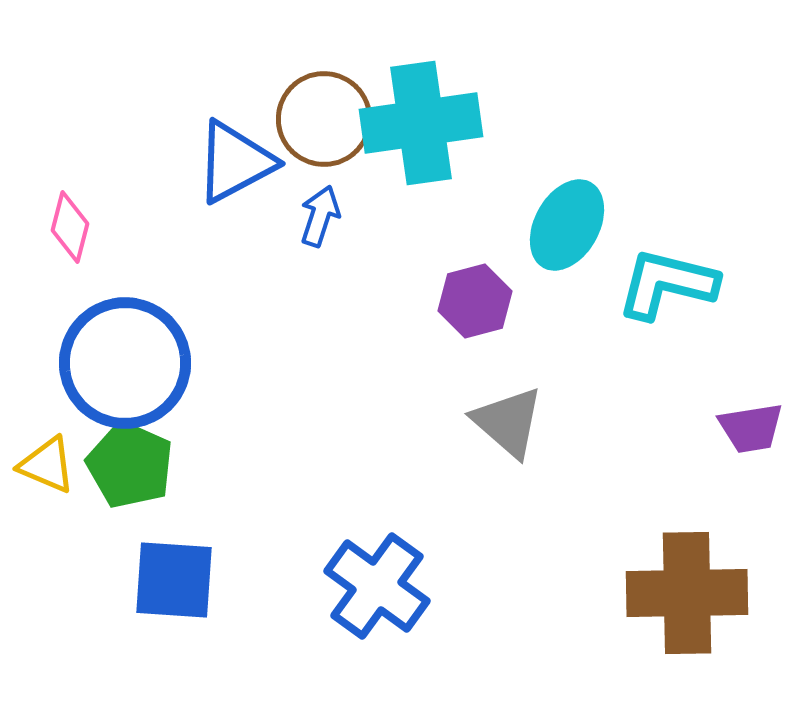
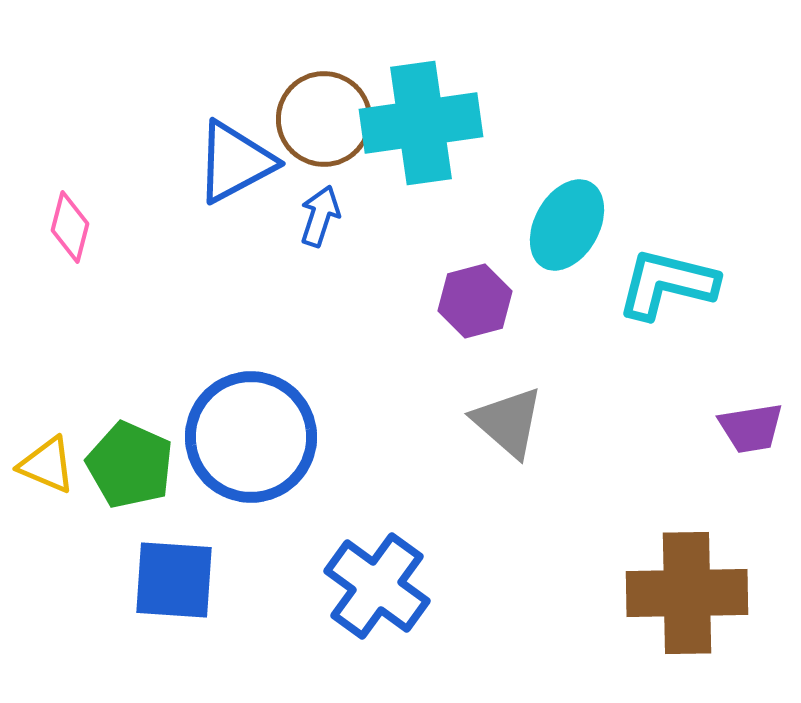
blue circle: moved 126 px right, 74 px down
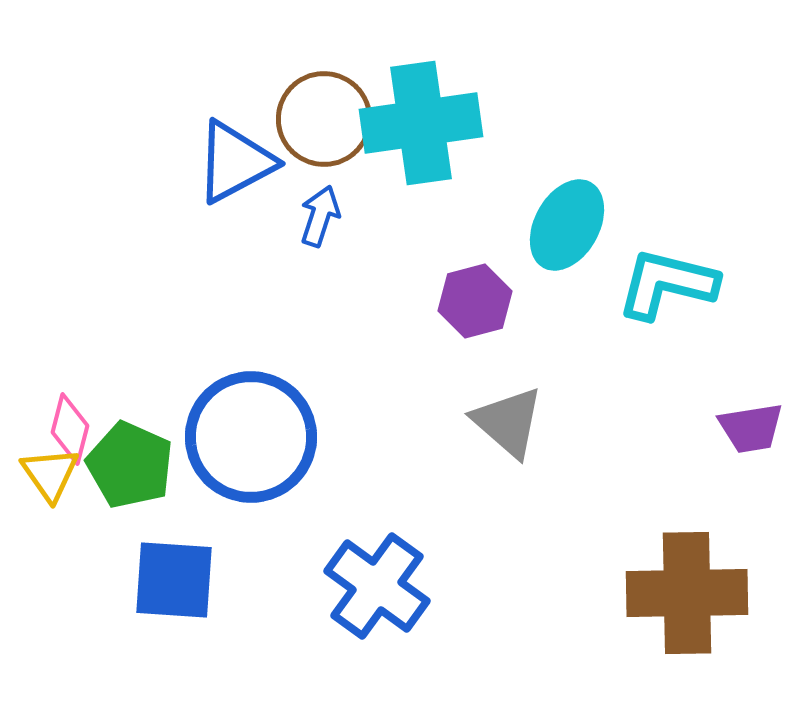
pink diamond: moved 202 px down
yellow triangle: moved 3 px right, 9 px down; rotated 32 degrees clockwise
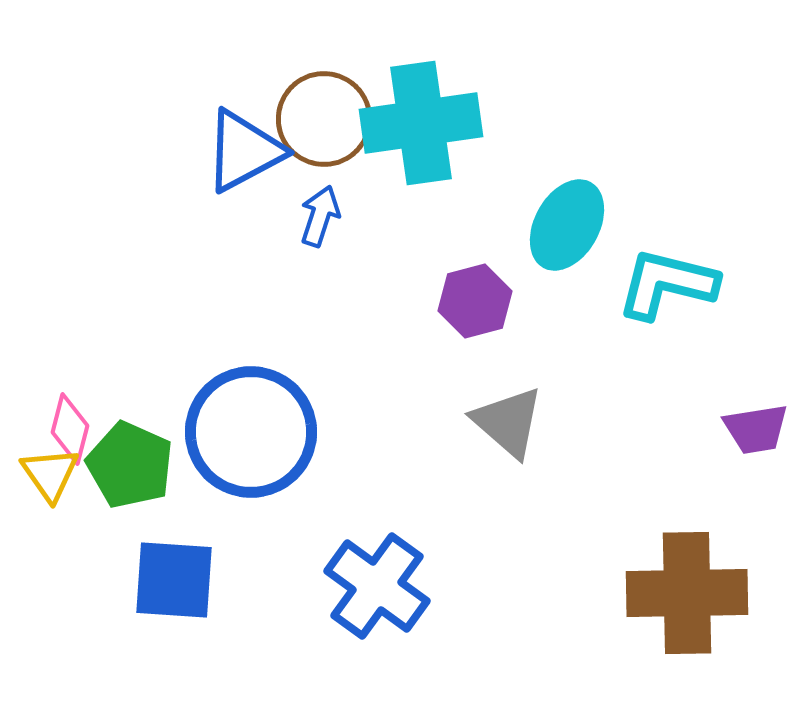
blue triangle: moved 9 px right, 11 px up
purple trapezoid: moved 5 px right, 1 px down
blue circle: moved 5 px up
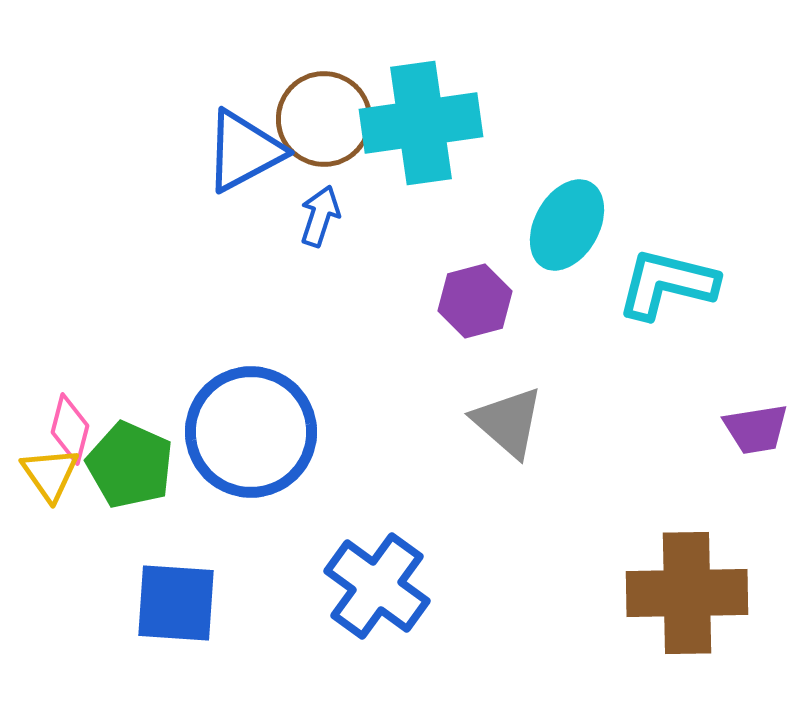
blue square: moved 2 px right, 23 px down
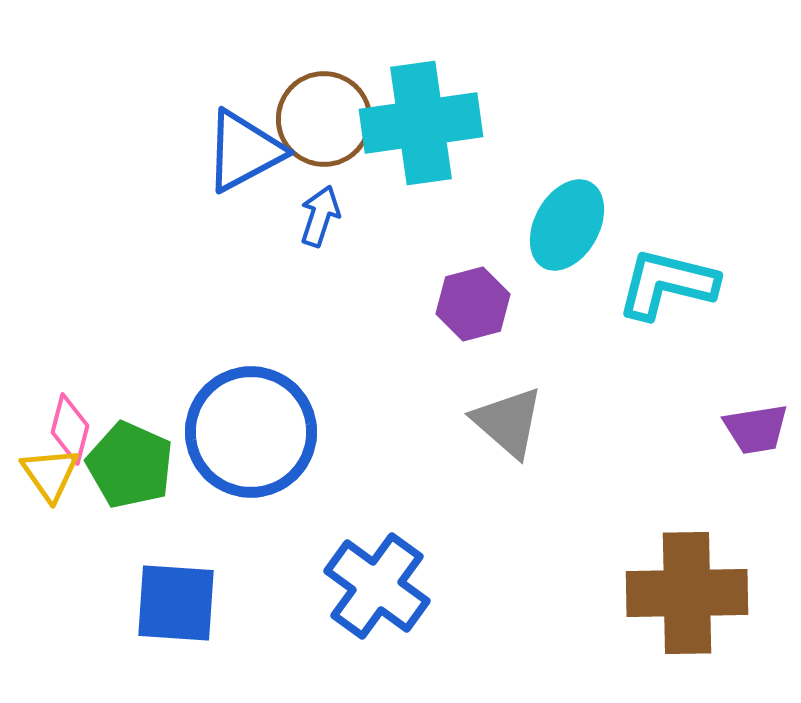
purple hexagon: moved 2 px left, 3 px down
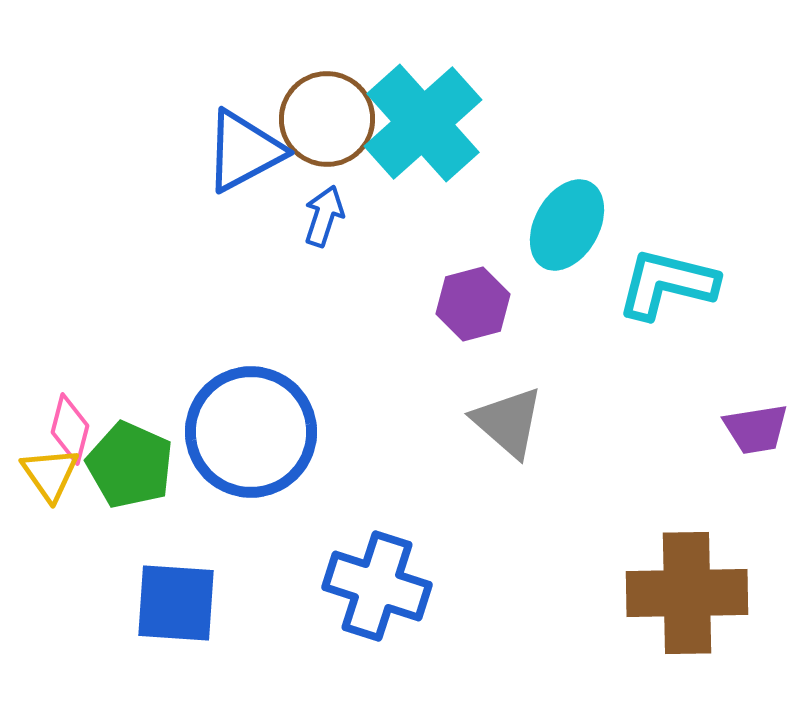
brown circle: moved 3 px right
cyan cross: moved 2 px right; rotated 34 degrees counterclockwise
blue arrow: moved 4 px right
blue cross: rotated 18 degrees counterclockwise
